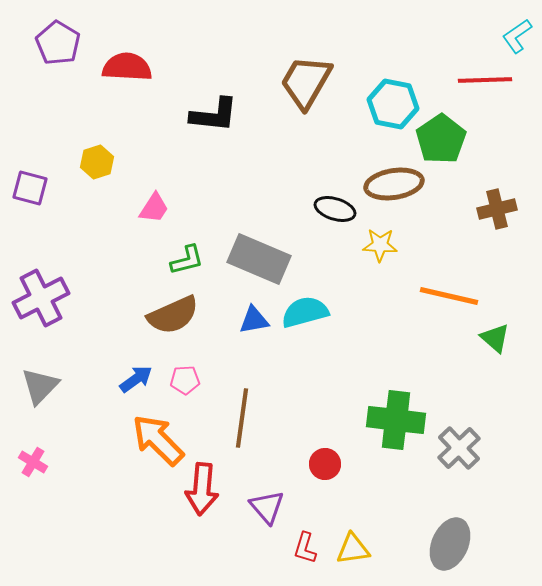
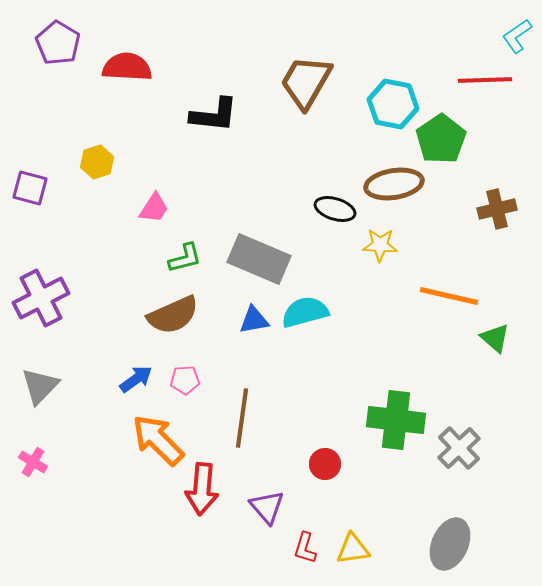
green L-shape: moved 2 px left, 2 px up
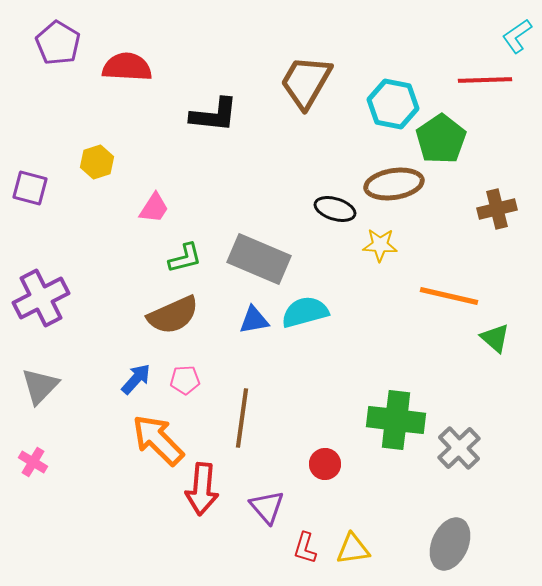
blue arrow: rotated 12 degrees counterclockwise
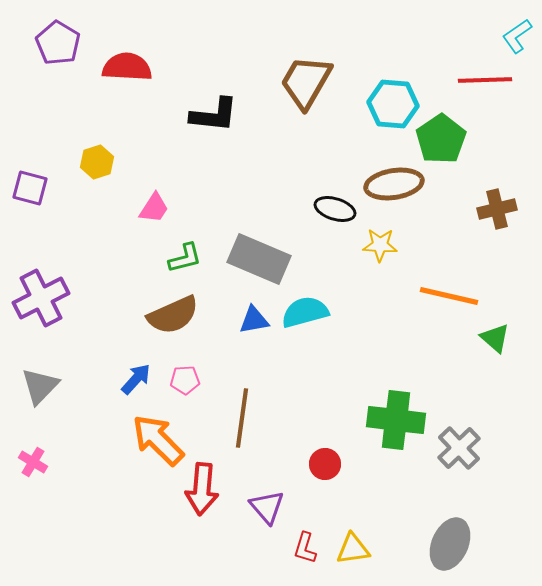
cyan hexagon: rotated 6 degrees counterclockwise
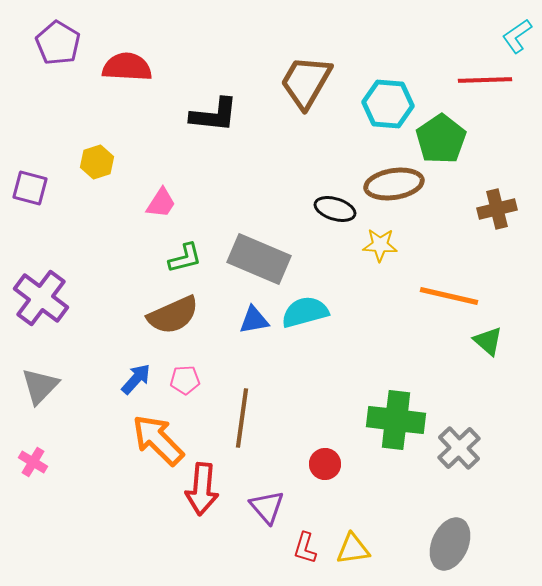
cyan hexagon: moved 5 px left
pink trapezoid: moved 7 px right, 5 px up
purple cross: rotated 26 degrees counterclockwise
green triangle: moved 7 px left, 3 px down
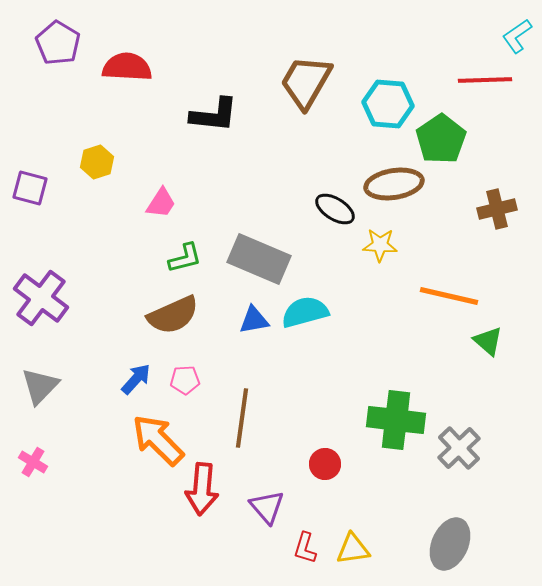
black ellipse: rotated 15 degrees clockwise
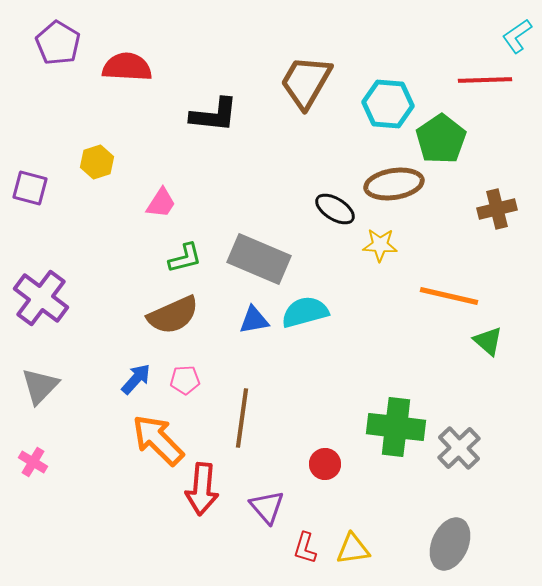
green cross: moved 7 px down
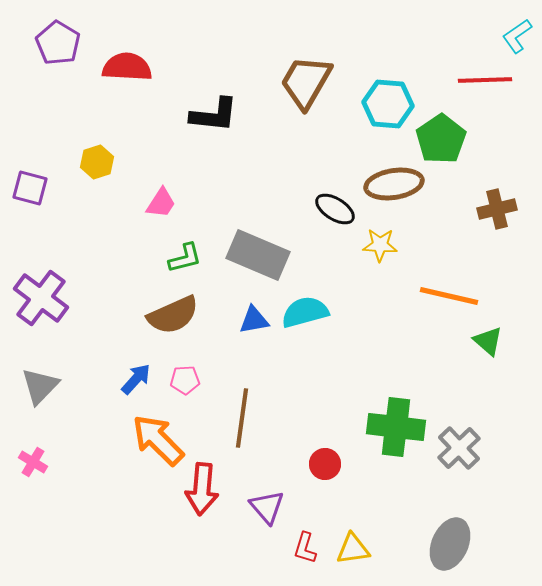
gray rectangle: moved 1 px left, 4 px up
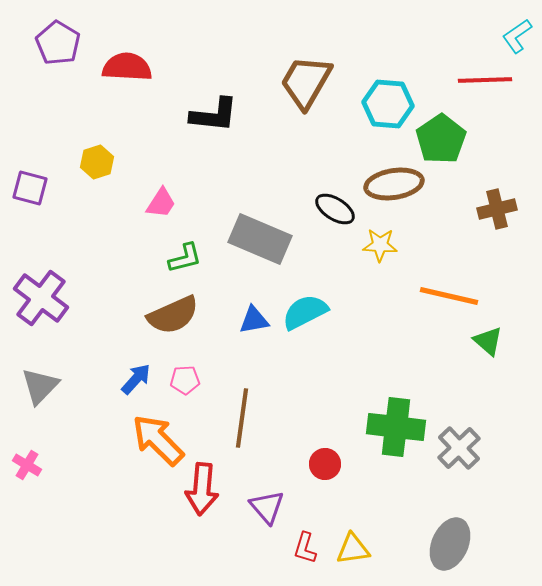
gray rectangle: moved 2 px right, 16 px up
cyan semicircle: rotated 12 degrees counterclockwise
pink cross: moved 6 px left, 3 px down
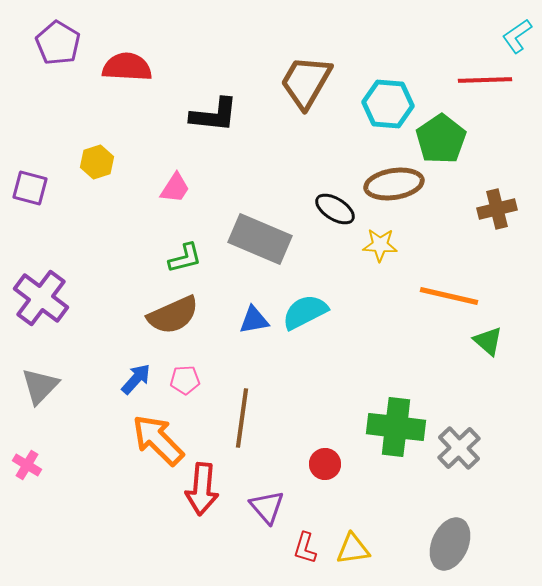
pink trapezoid: moved 14 px right, 15 px up
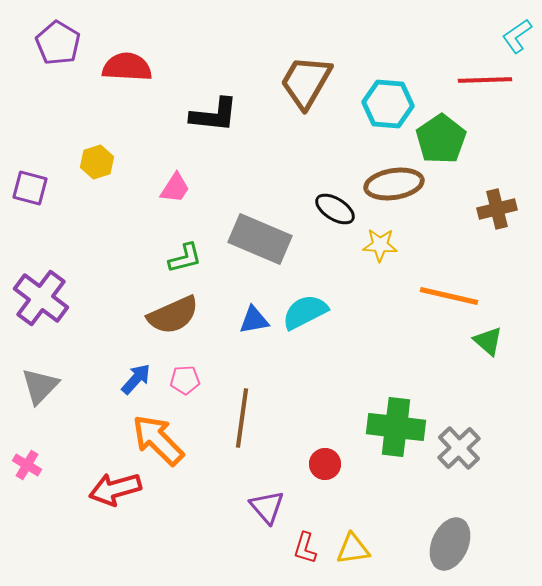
red arrow: moved 87 px left; rotated 69 degrees clockwise
